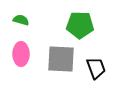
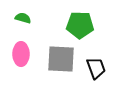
green semicircle: moved 2 px right, 2 px up
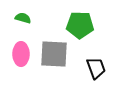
gray square: moved 7 px left, 5 px up
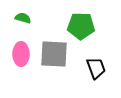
green pentagon: moved 1 px right, 1 px down
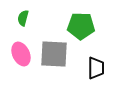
green semicircle: rotated 91 degrees counterclockwise
pink ellipse: rotated 25 degrees counterclockwise
black trapezoid: rotated 20 degrees clockwise
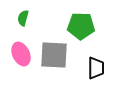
gray square: moved 1 px down
